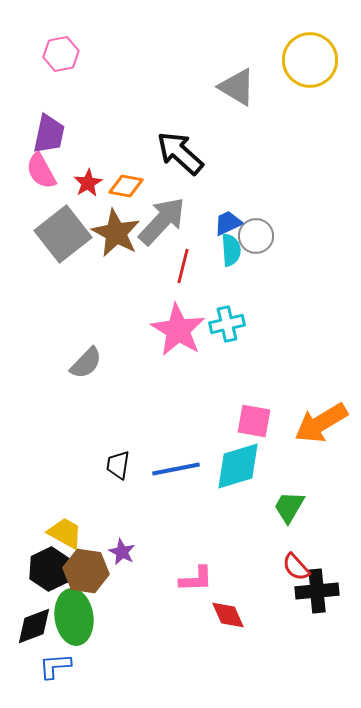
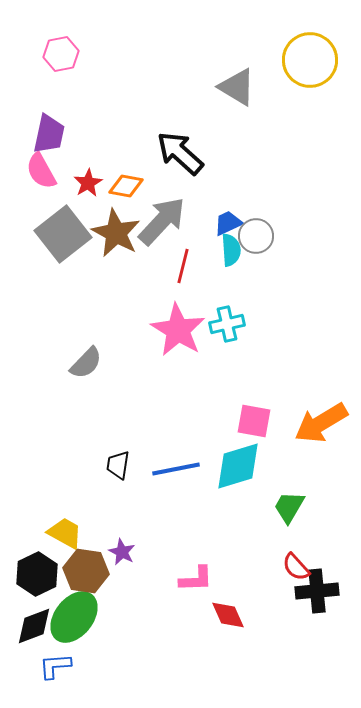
black hexagon: moved 13 px left, 5 px down
green ellipse: rotated 46 degrees clockwise
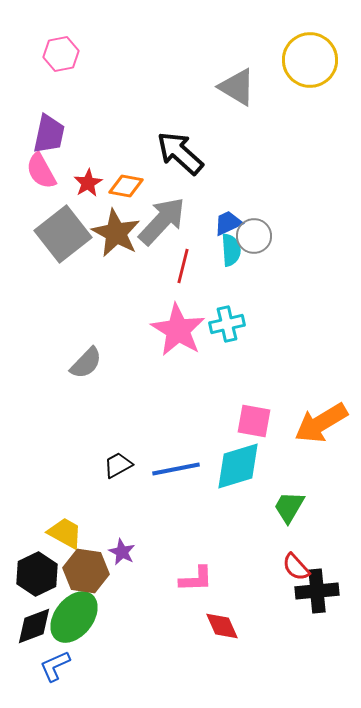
gray circle: moved 2 px left
black trapezoid: rotated 52 degrees clockwise
red diamond: moved 6 px left, 11 px down
blue L-shape: rotated 20 degrees counterclockwise
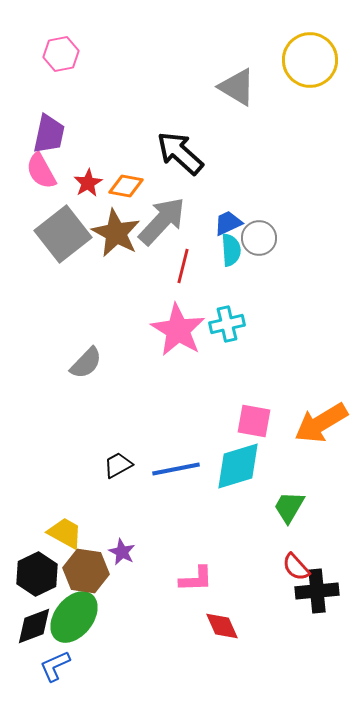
gray circle: moved 5 px right, 2 px down
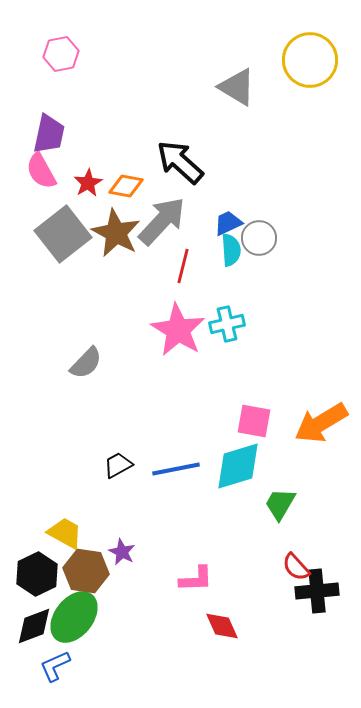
black arrow: moved 9 px down
green trapezoid: moved 9 px left, 3 px up
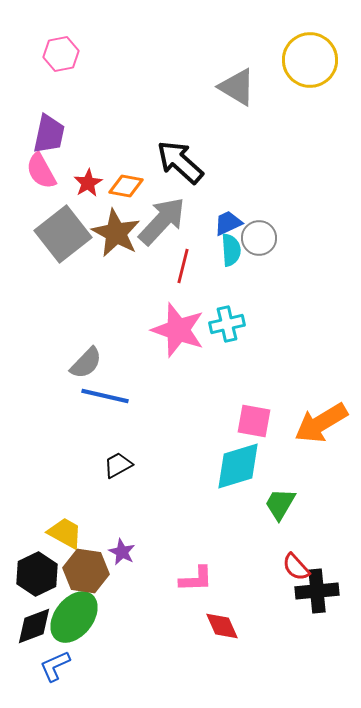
pink star: rotated 12 degrees counterclockwise
blue line: moved 71 px left, 73 px up; rotated 24 degrees clockwise
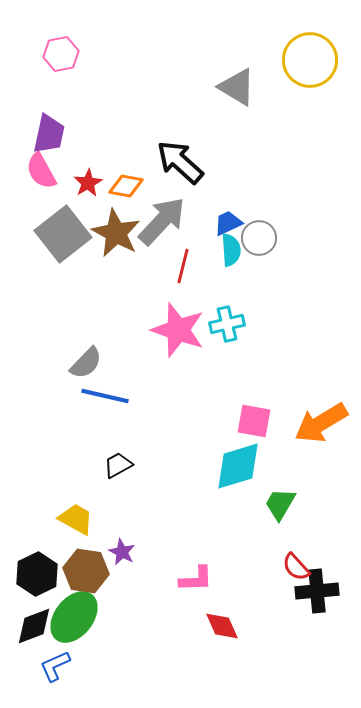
yellow trapezoid: moved 11 px right, 14 px up
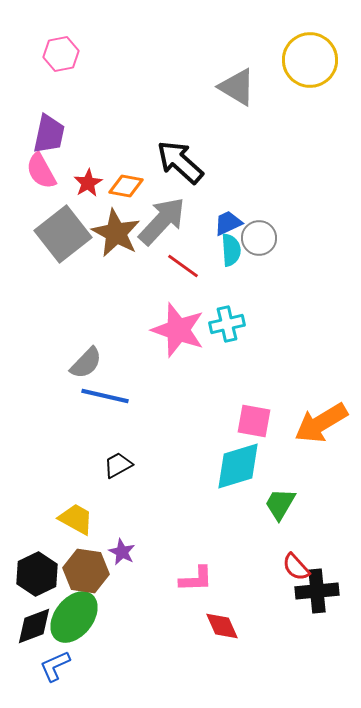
red line: rotated 68 degrees counterclockwise
